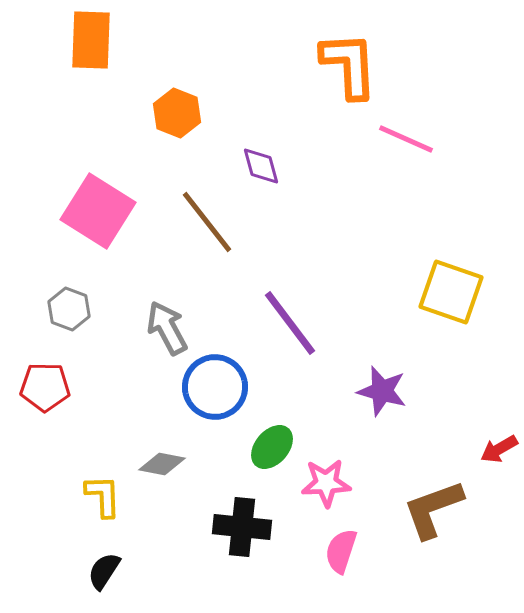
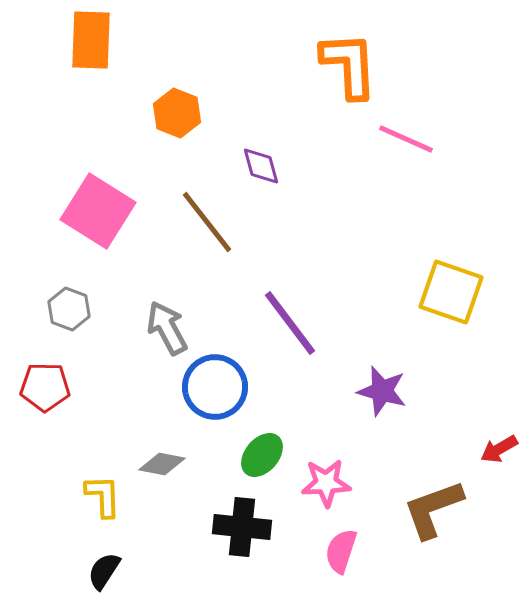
green ellipse: moved 10 px left, 8 px down
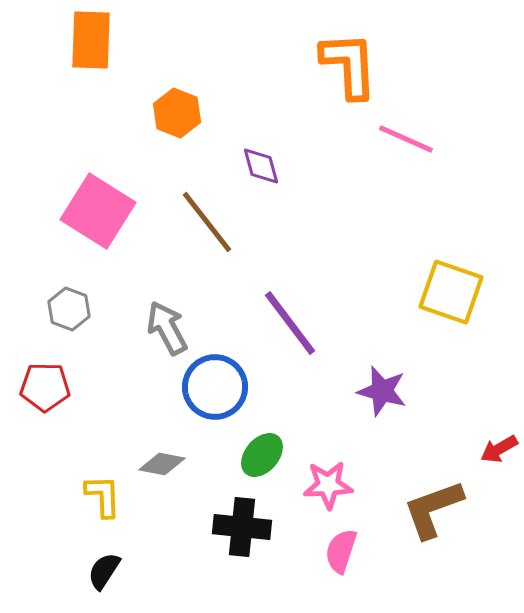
pink star: moved 2 px right, 2 px down
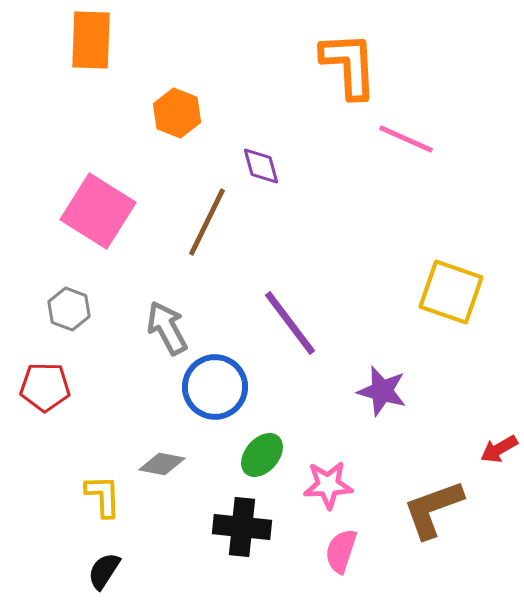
brown line: rotated 64 degrees clockwise
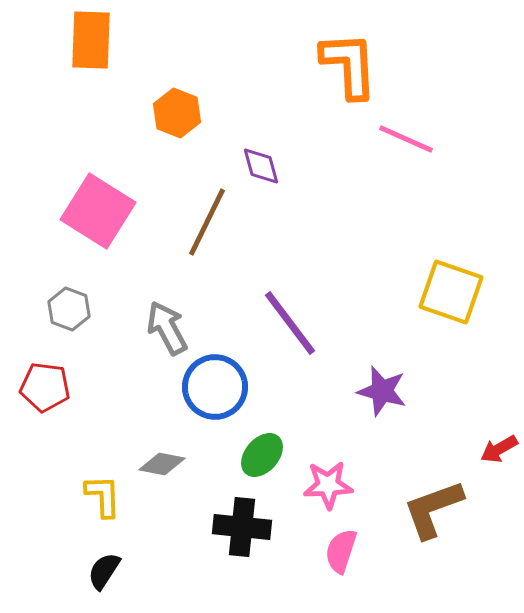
red pentagon: rotated 6 degrees clockwise
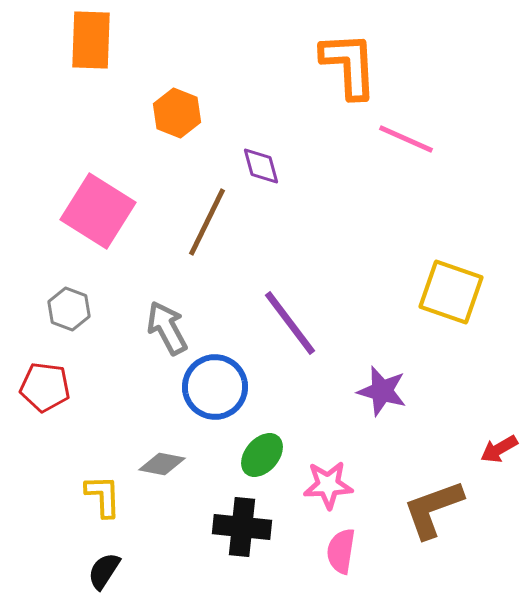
pink semicircle: rotated 9 degrees counterclockwise
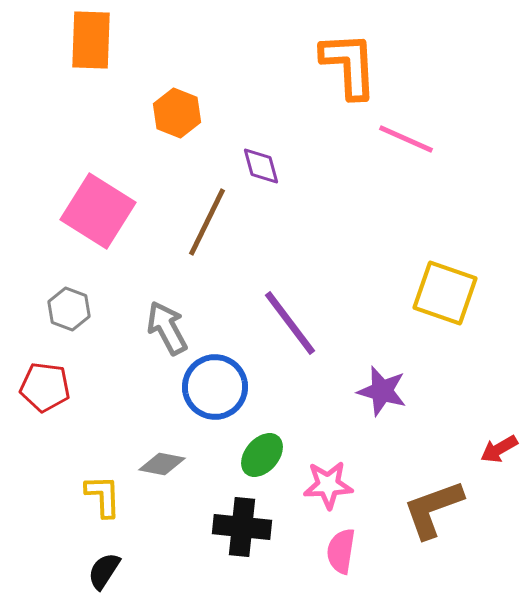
yellow square: moved 6 px left, 1 px down
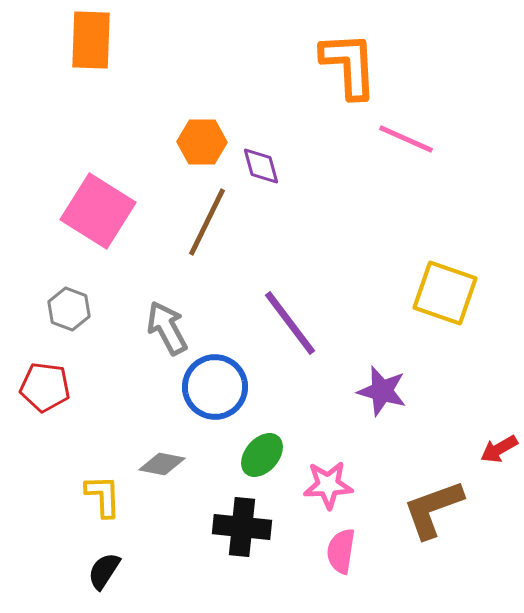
orange hexagon: moved 25 px right, 29 px down; rotated 21 degrees counterclockwise
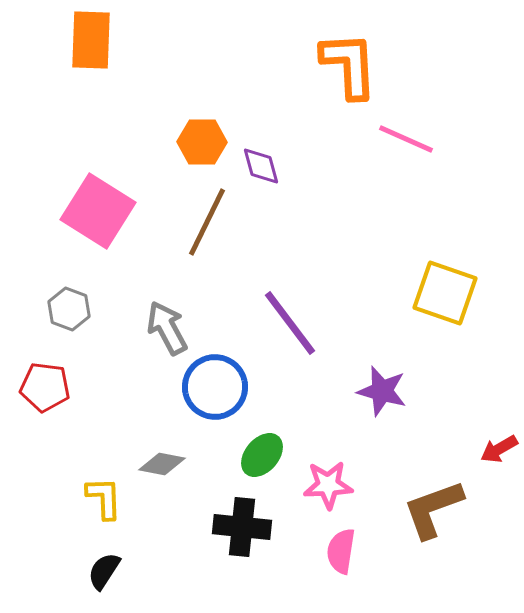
yellow L-shape: moved 1 px right, 2 px down
